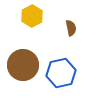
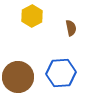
brown circle: moved 5 px left, 12 px down
blue hexagon: rotated 8 degrees clockwise
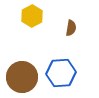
brown semicircle: rotated 21 degrees clockwise
brown circle: moved 4 px right
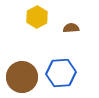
yellow hexagon: moved 5 px right, 1 px down
brown semicircle: rotated 105 degrees counterclockwise
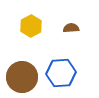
yellow hexagon: moved 6 px left, 9 px down
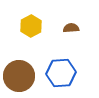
brown circle: moved 3 px left, 1 px up
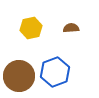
yellow hexagon: moved 2 px down; rotated 15 degrees clockwise
blue hexagon: moved 6 px left, 1 px up; rotated 16 degrees counterclockwise
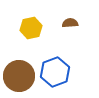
brown semicircle: moved 1 px left, 5 px up
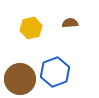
brown circle: moved 1 px right, 3 px down
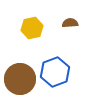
yellow hexagon: moved 1 px right
